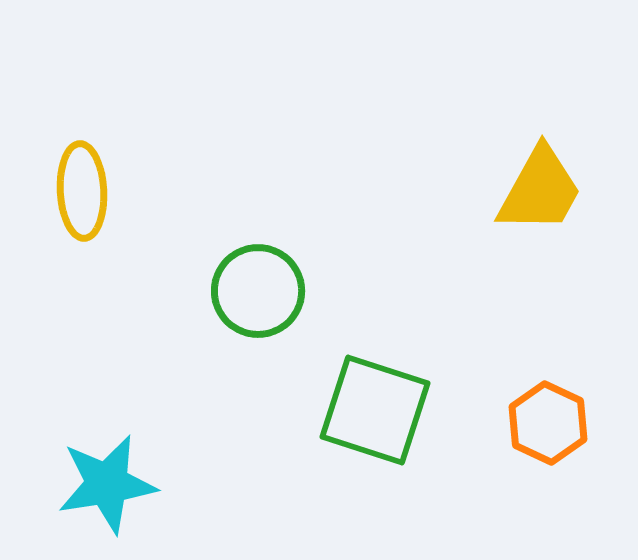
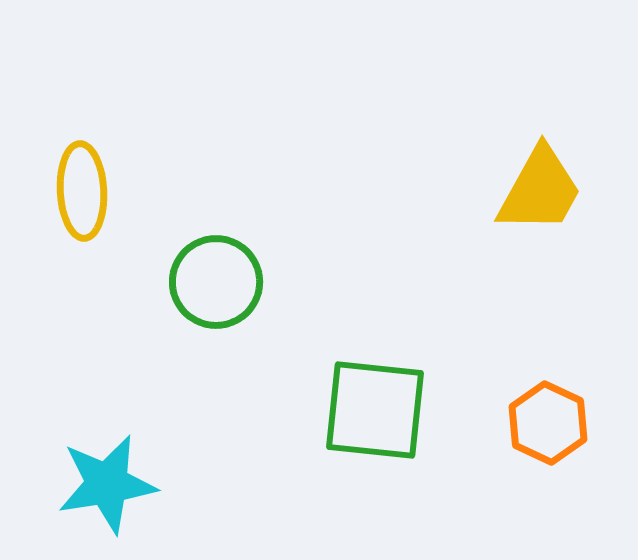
green circle: moved 42 px left, 9 px up
green square: rotated 12 degrees counterclockwise
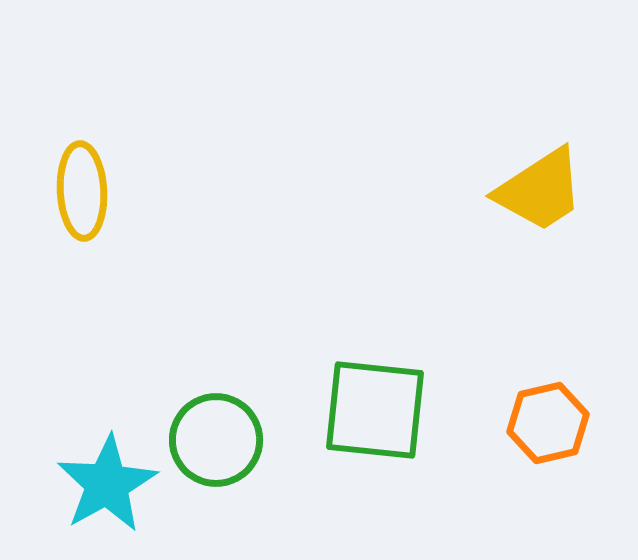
yellow trapezoid: rotated 28 degrees clockwise
green circle: moved 158 px down
orange hexagon: rotated 22 degrees clockwise
cyan star: rotated 20 degrees counterclockwise
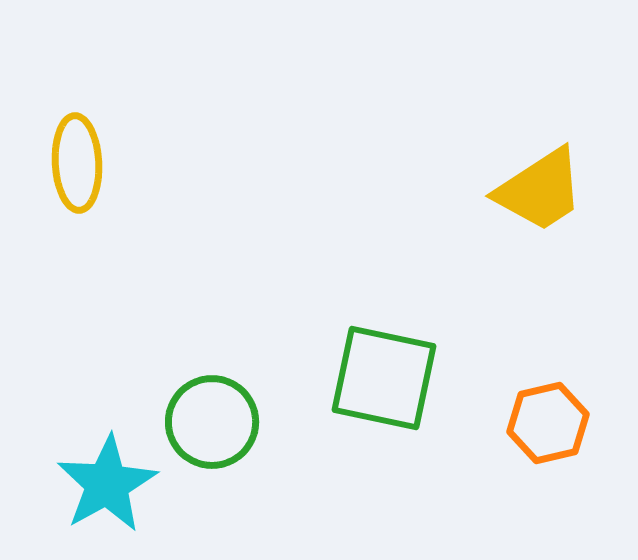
yellow ellipse: moved 5 px left, 28 px up
green square: moved 9 px right, 32 px up; rotated 6 degrees clockwise
green circle: moved 4 px left, 18 px up
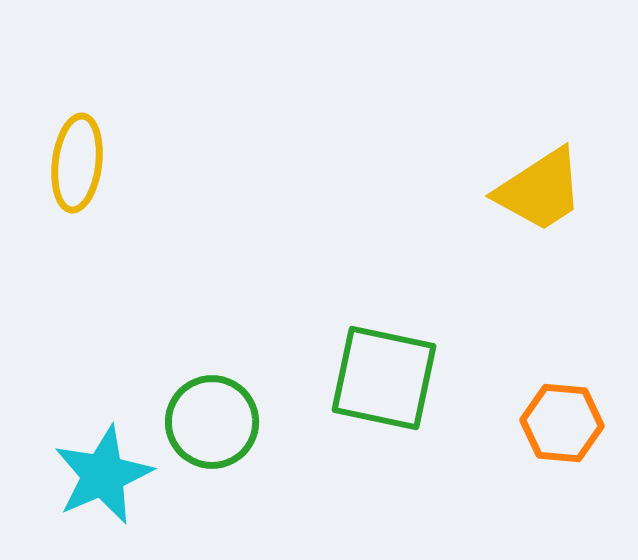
yellow ellipse: rotated 10 degrees clockwise
orange hexagon: moved 14 px right; rotated 18 degrees clockwise
cyan star: moved 4 px left, 9 px up; rotated 6 degrees clockwise
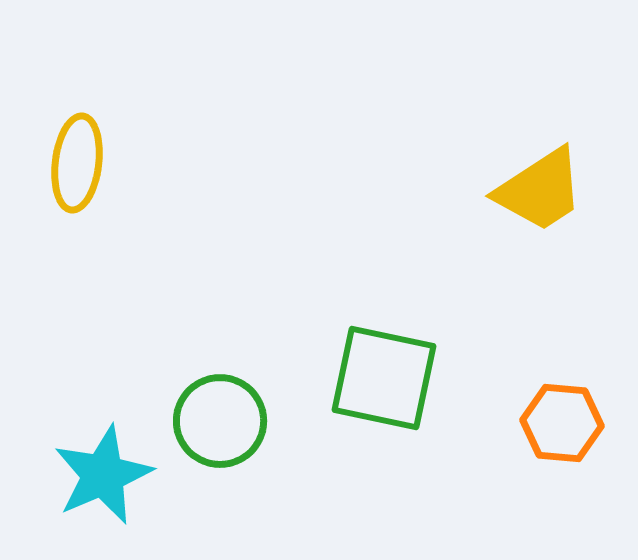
green circle: moved 8 px right, 1 px up
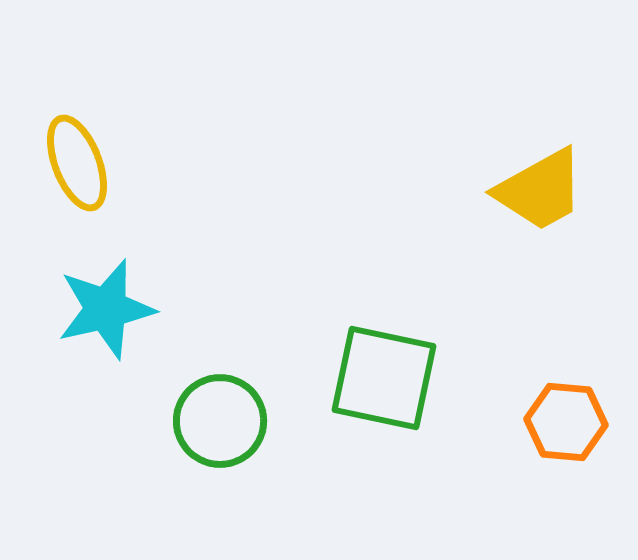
yellow ellipse: rotated 28 degrees counterclockwise
yellow trapezoid: rotated 4 degrees clockwise
orange hexagon: moved 4 px right, 1 px up
cyan star: moved 3 px right, 166 px up; rotated 10 degrees clockwise
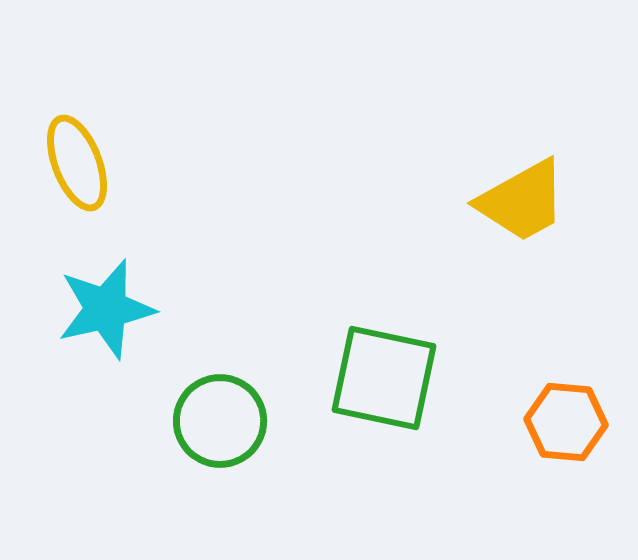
yellow trapezoid: moved 18 px left, 11 px down
